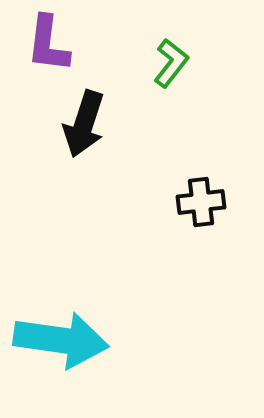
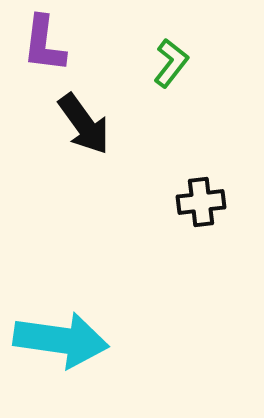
purple L-shape: moved 4 px left
black arrow: rotated 54 degrees counterclockwise
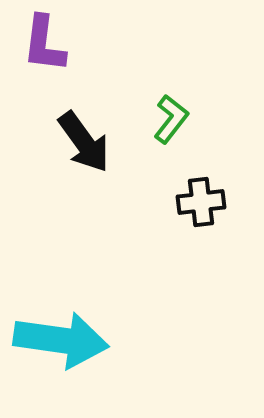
green L-shape: moved 56 px down
black arrow: moved 18 px down
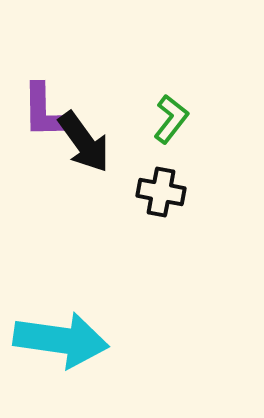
purple L-shape: moved 67 px down; rotated 8 degrees counterclockwise
black cross: moved 40 px left, 10 px up; rotated 18 degrees clockwise
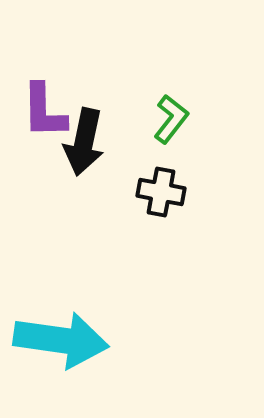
black arrow: rotated 48 degrees clockwise
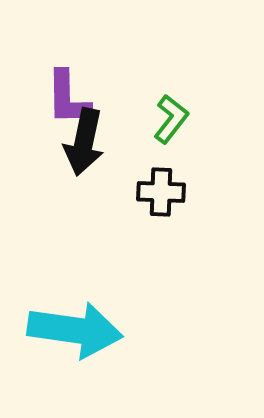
purple L-shape: moved 24 px right, 13 px up
black cross: rotated 9 degrees counterclockwise
cyan arrow: moved 14 px right, 10 px up
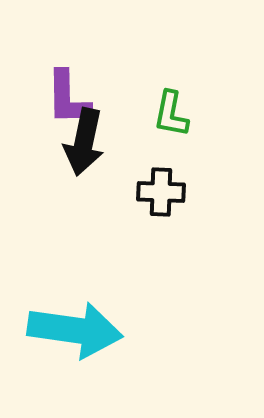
green L-shape: moved 5 px up; rotated 153 degrees clockwise
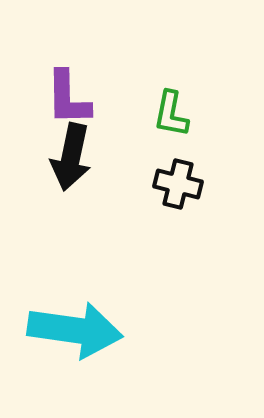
black arrow: moved 13 px left, 15 px down
black cross: moved 17 px right, 8 px up; rotated 12 degrees clockwise
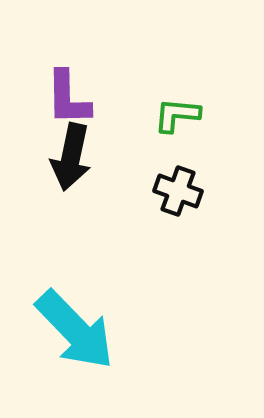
green L-shape: moved 6 px right, 1 px down; rotated 84 degrees clockwise
black cross: moved 7 px down; rotated 6 degrees clockwise
cyan arrow: rotated 38 degrees clockwise
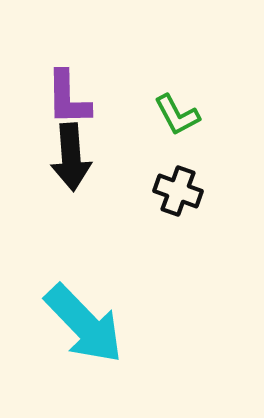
green L-shape: rotated 123 degrees counterclockwise
black arrow: rotated 16 degrees counterclockwise
cyan arrow: moved 9 px right, 6 px up
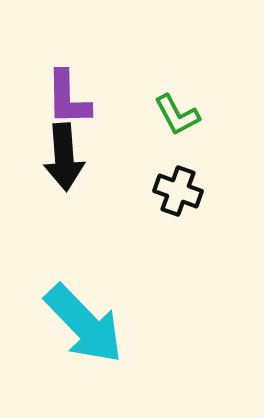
black arrow: moved 7 px left
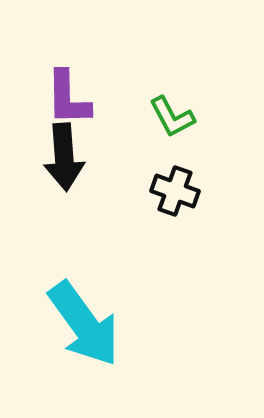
green L-shape: moved 5 px left, 2 px down
black cross: moved 3 px left
cyan arrow: rotated 8 degrees clockwise
